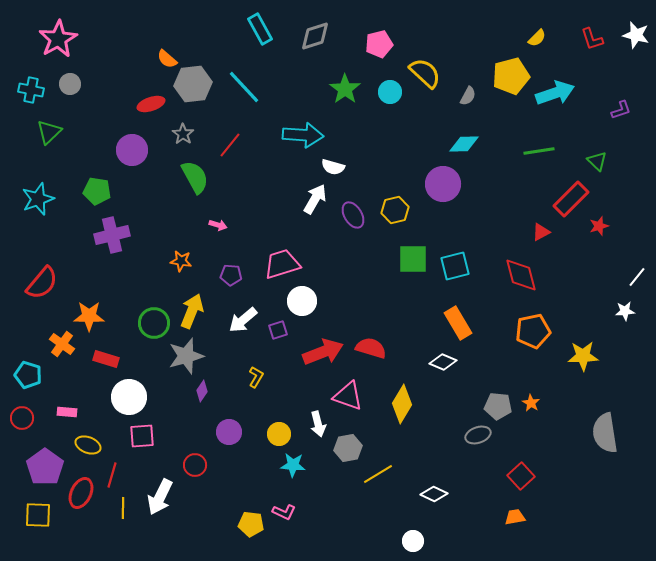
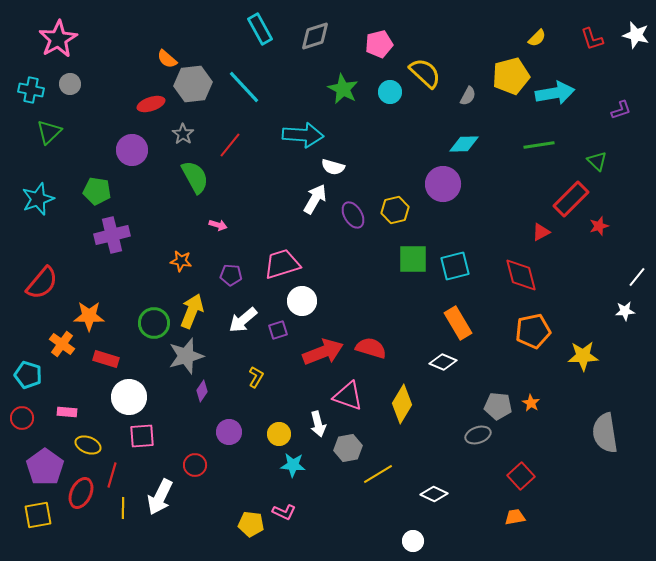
green star at (345, 89): moved 2 px left; rotated 8 degrees counterclockwise
cyan arrow at (555, 93): rotated 9 degrees clockwise
green line at (539, 151): moved 6 px up
yellow square at (38, 515): rotated 12 degrees counterclockwise
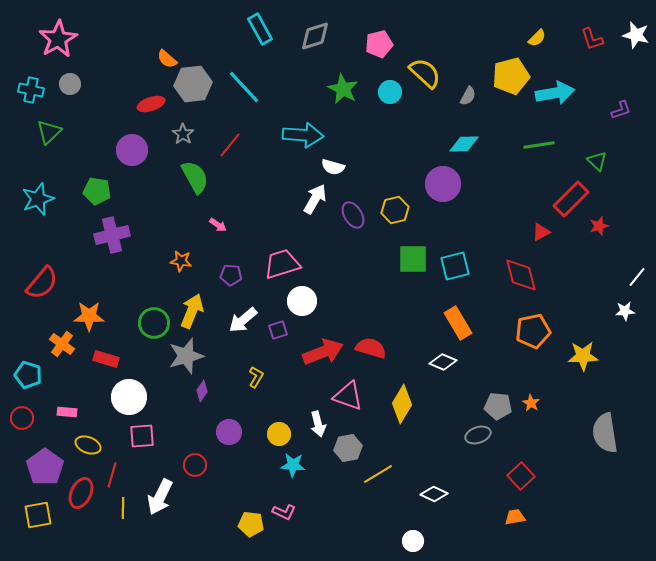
pink arrow at (218, 225): rotated 18 degrees clockwise
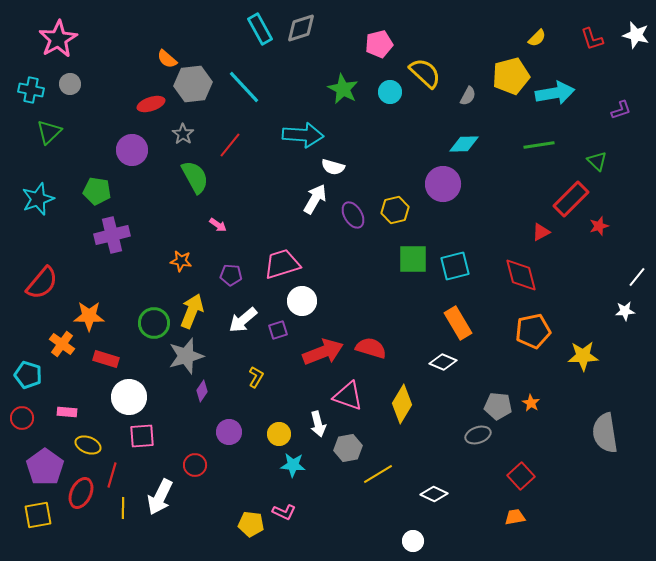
gray diamond at (315, 36): moved 14 px left, 8 px up
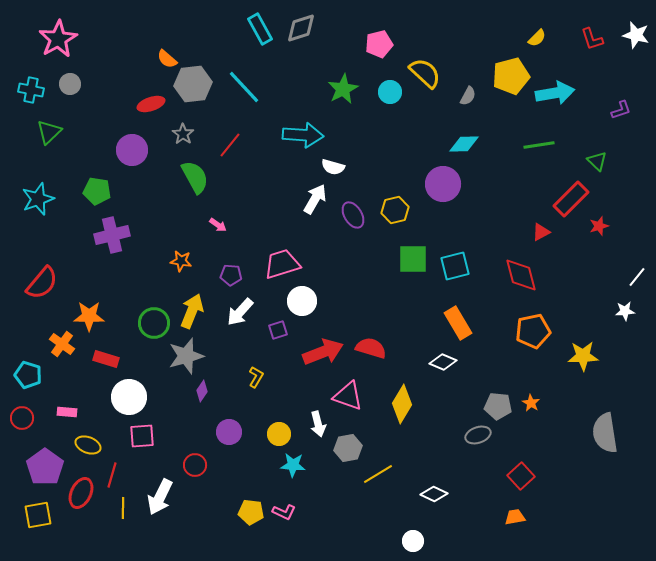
green star at (343, 89): rotated 16 degrees clockwise
white arrow at (243, 320): moved 3 px left, 8 px up; rotated 8 degrees counterclockwise
yellow pentagon at (251, 524): moved 12 px up
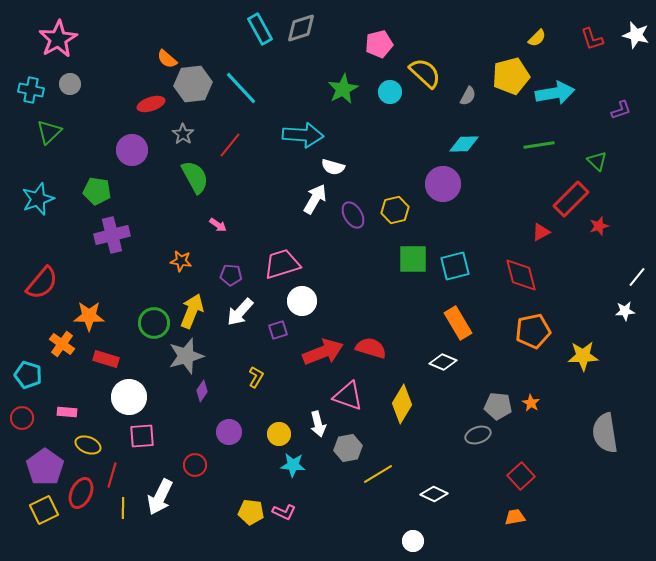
cyan line at (244, 87): moved 3 px left, 1 px down
yellow square at (38, 515): moved 6 px right, 5 px up; rotated 16 degrees counterclockwise
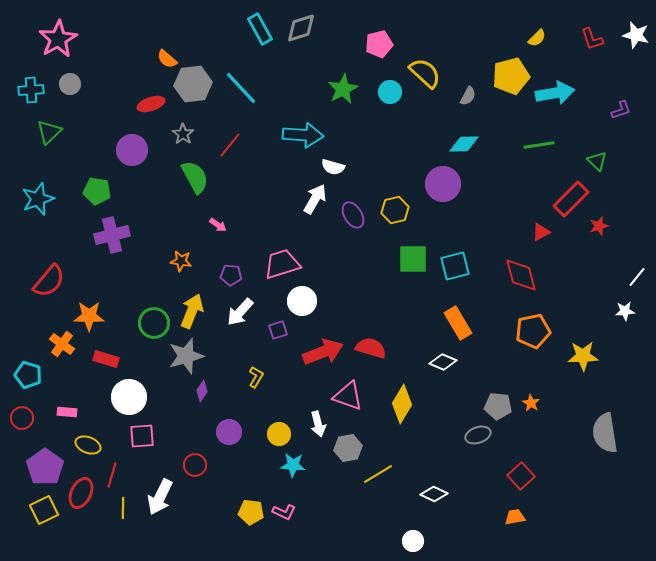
cyan cross at (31, 90): rotated 15 degrees counterclockwise
red semicircle at (42, 283): moved 7 px right, 2 px up
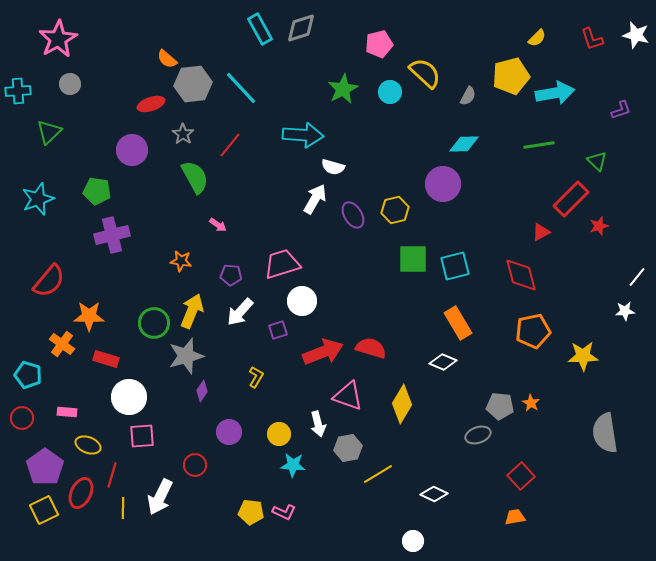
cyan cross at (31, 90): moved 13 px left, 1 px down
gray pentagon at (498, 406): moved 2 px right
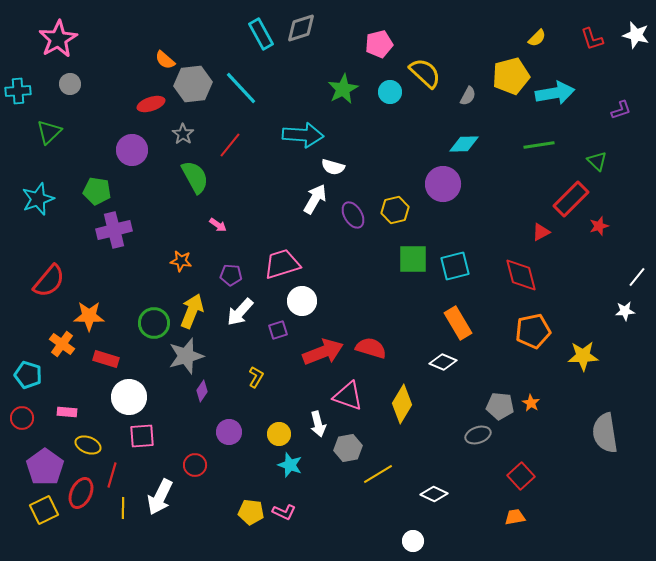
cyan rectangle at (260, 29): moved 1 px right, 5 px down
orange semicircle at (167, 59): moved 2 px left, 1 px down
purple cross at (112, 235): moved 2 px right, 5 px up
cyan star at (293, 465): moved 3 px left; rotated 15 degrees clockwise
